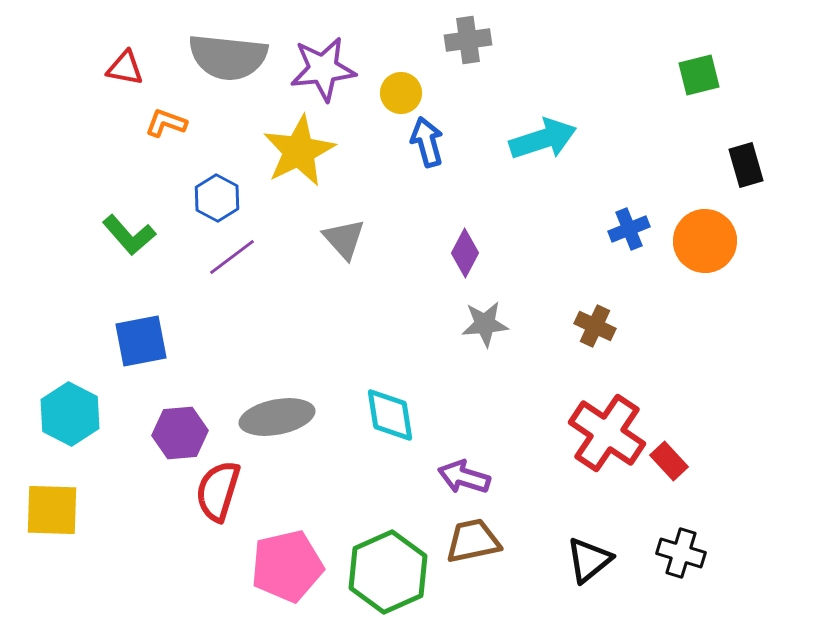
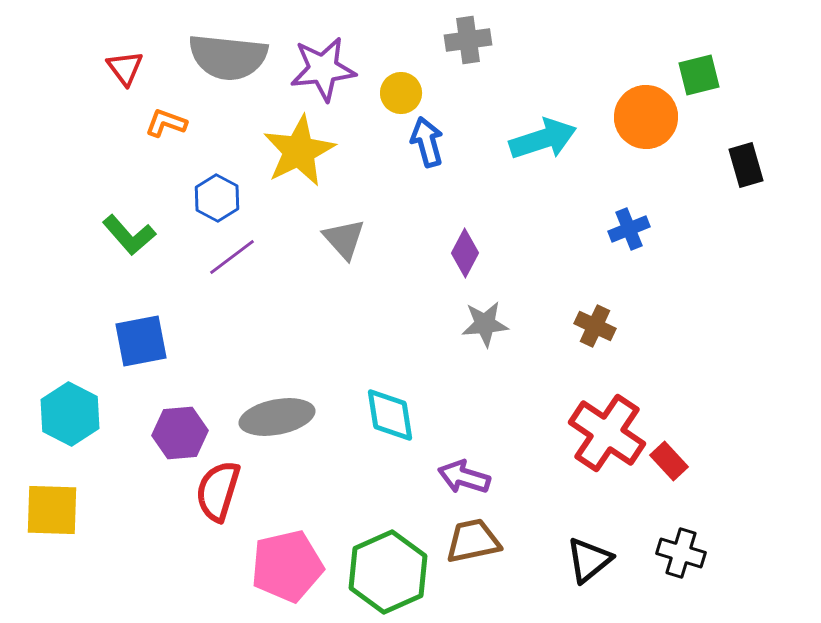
red triangle: rotated 42 degrees clockwise
orange circle: moved 59 px left, 124 px up
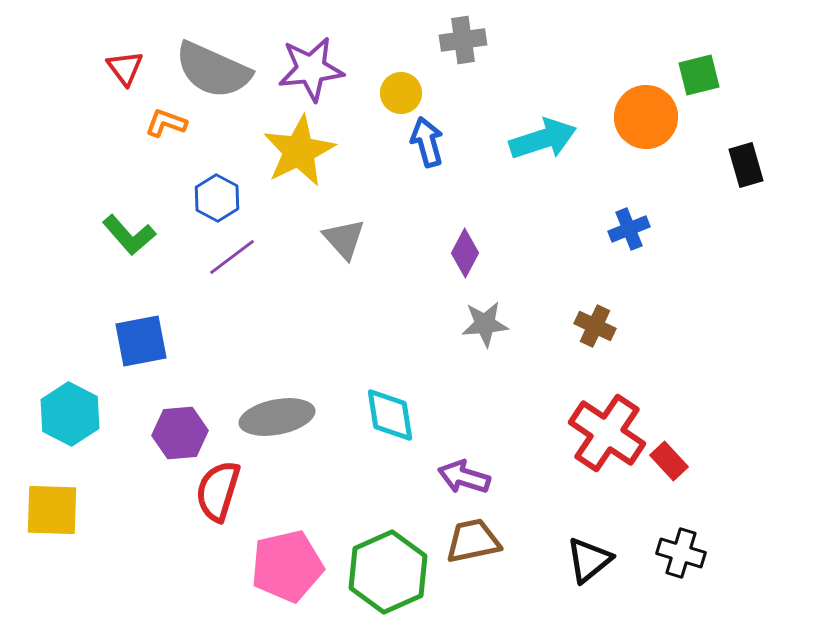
gray cross: moved 5 px left
gray semicircle: moved 15 px left, 13 px down; rotated 18 degrees clockwise
purple star: moved 12 px left
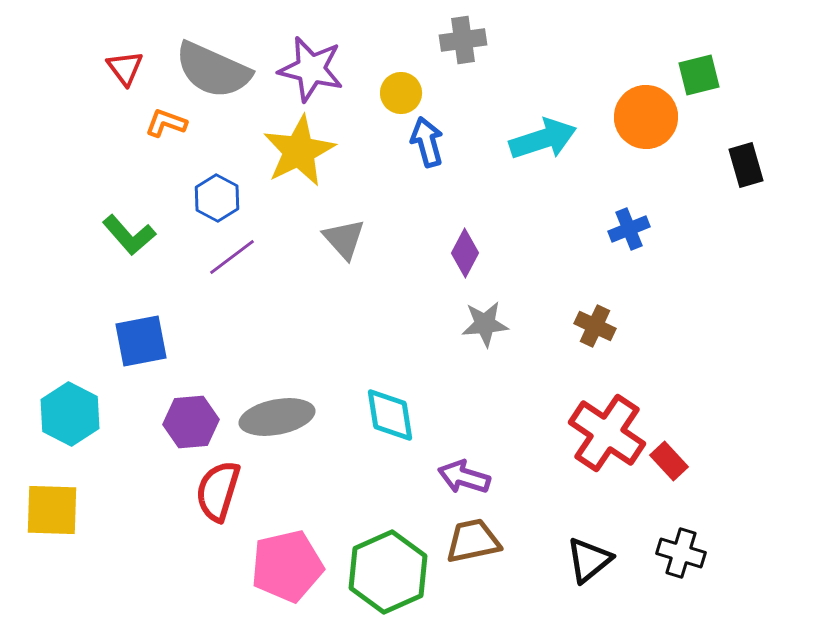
purple star: rotated 20 degrees clockwise
purple hexagon: moved 11 px right, 11 px up
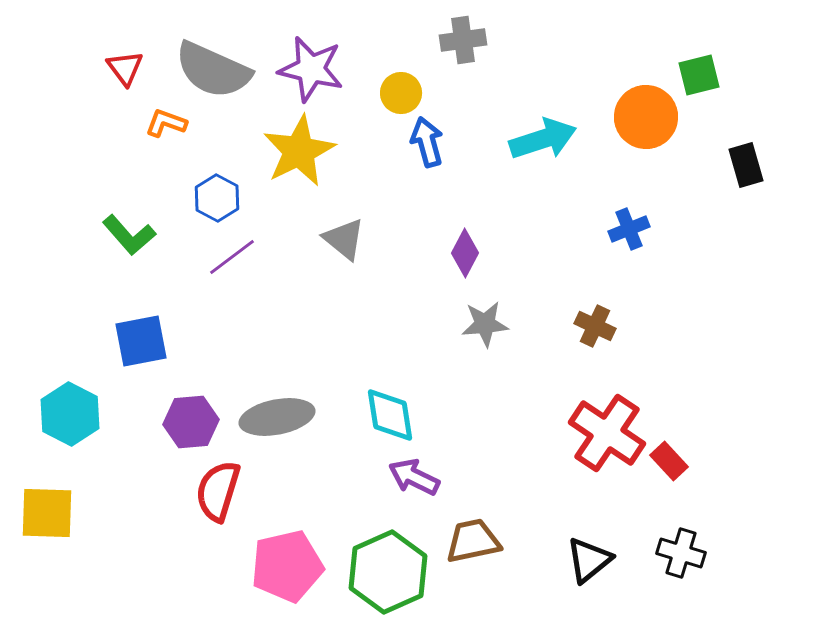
gray triangle: rotated 9 degrees counterclockwise
purple arrow: moved 50 px left; rotated 9 degrees clockwise
yellow square: moved 5 px left, 3 px down
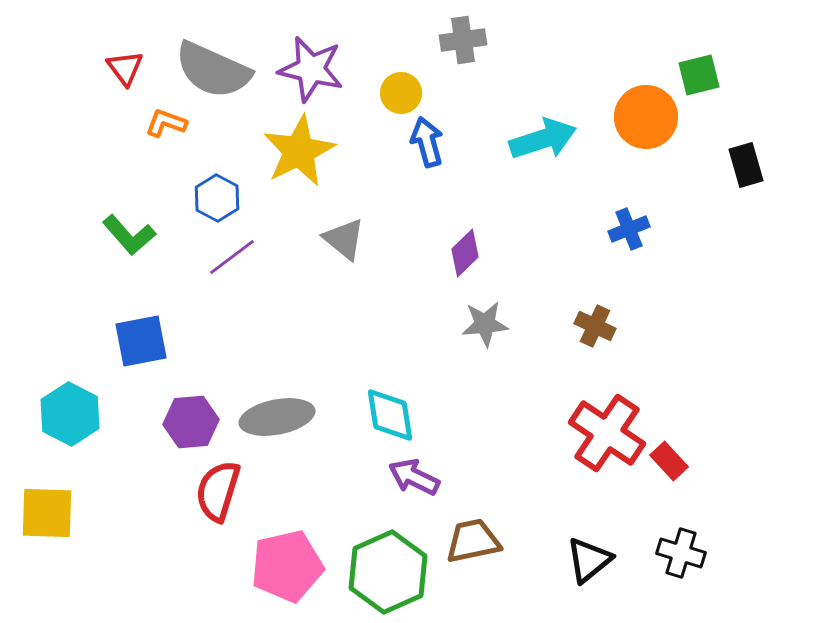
purple diamond: rotated 18 degrees clockwise
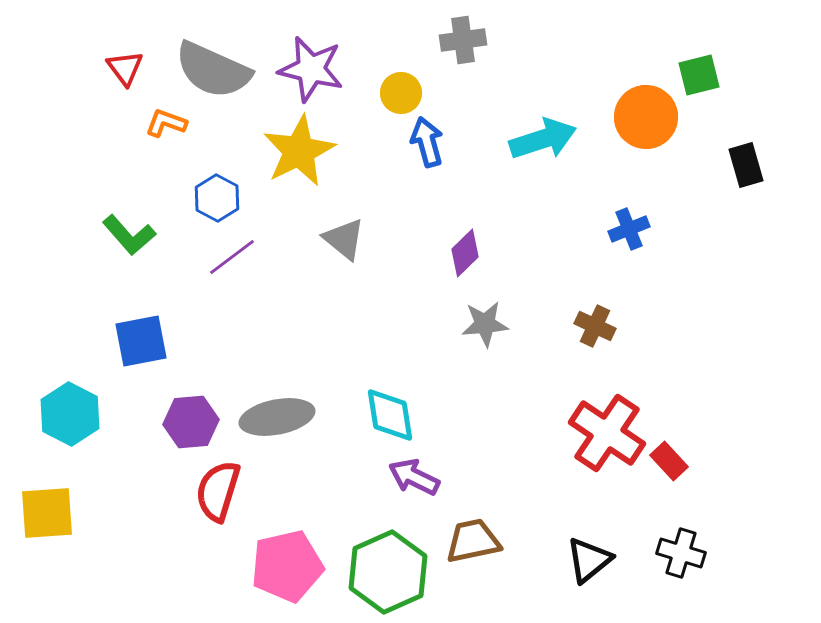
yellow square: rotated 6 degrees counterclockwise
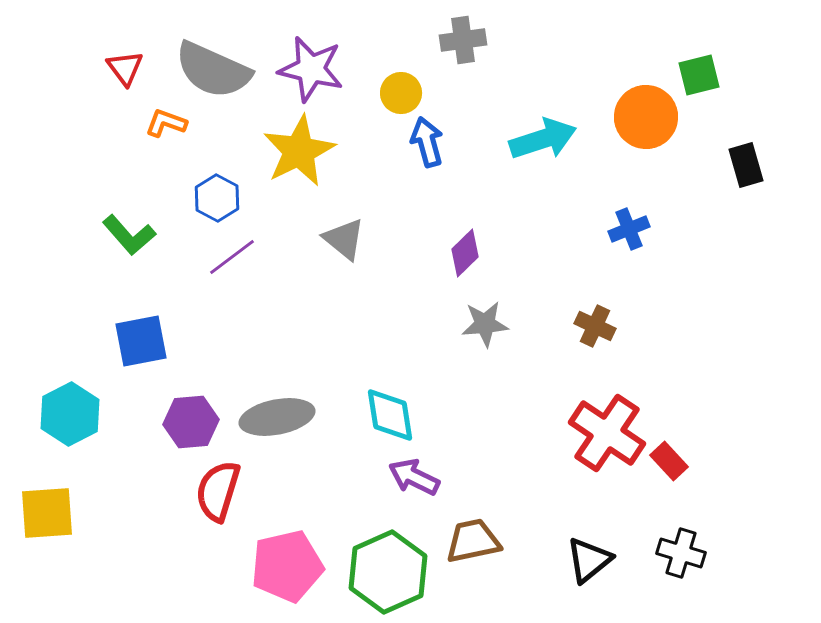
cyan hexagon: rotated 6 degrees clockwise
